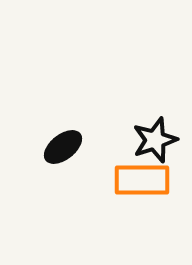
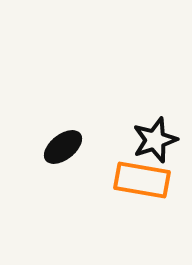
orange rectangle: rotated 10 degrees clockwise
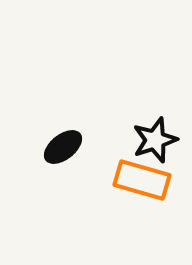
orange rectangle: rotated 6 degrees clockwise
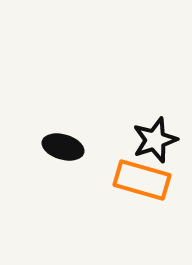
black ellipse: rotated 54 degrees clockwise
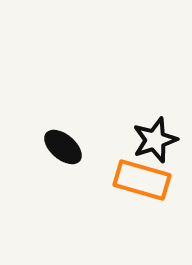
black ellipse: rotated 24 degrees clockwise
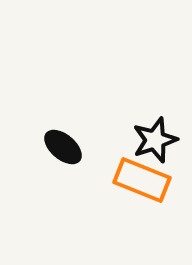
orange rectangle: rotated 6 degrees clockwise
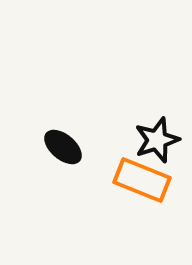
black star: moved 2 px right
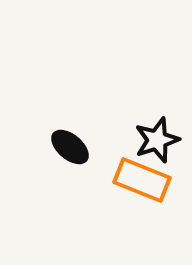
black ellipse: moved 7 px right
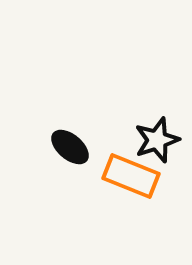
orange rectangle: moved 11 px left, 4 px up
